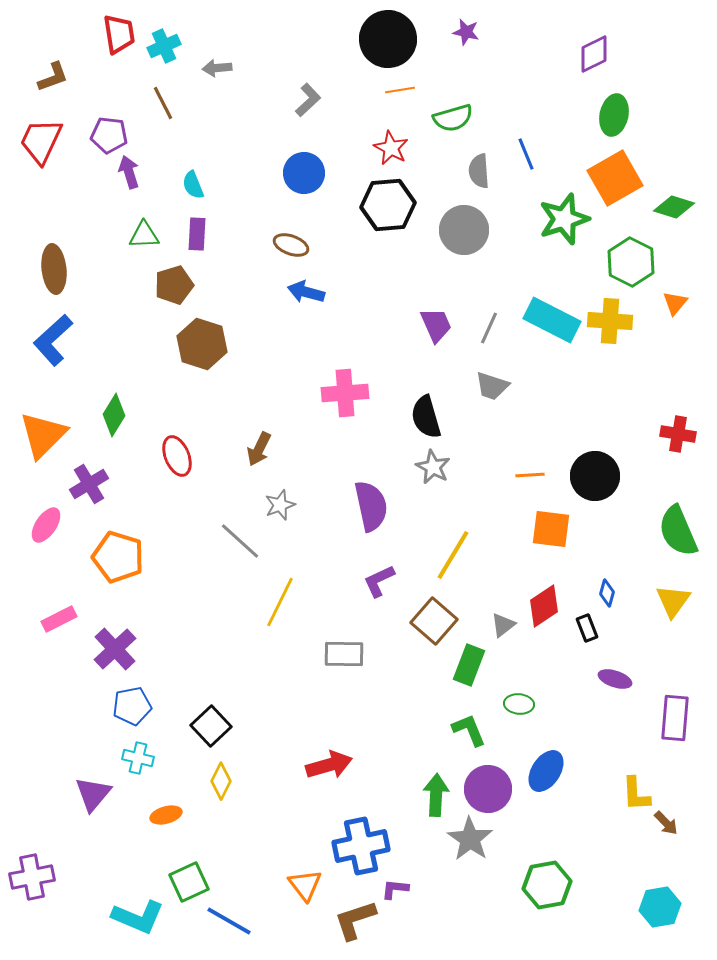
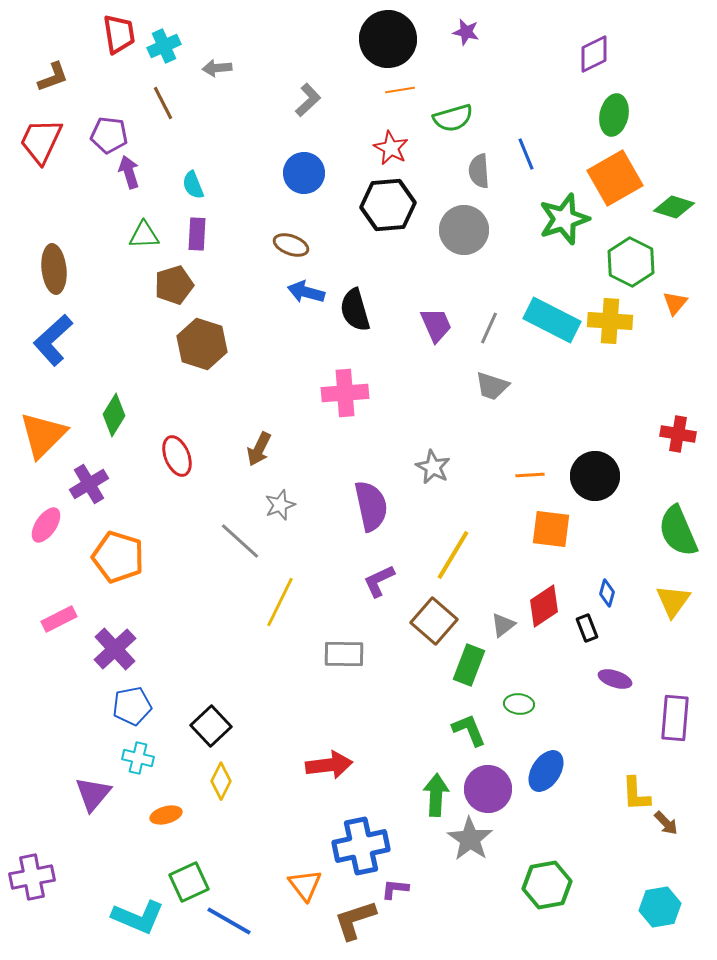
black semicircle at (426, 417): moved 71 px left, 107 px up
red arrow at (329, 765): rotated 9 degrees clockwise
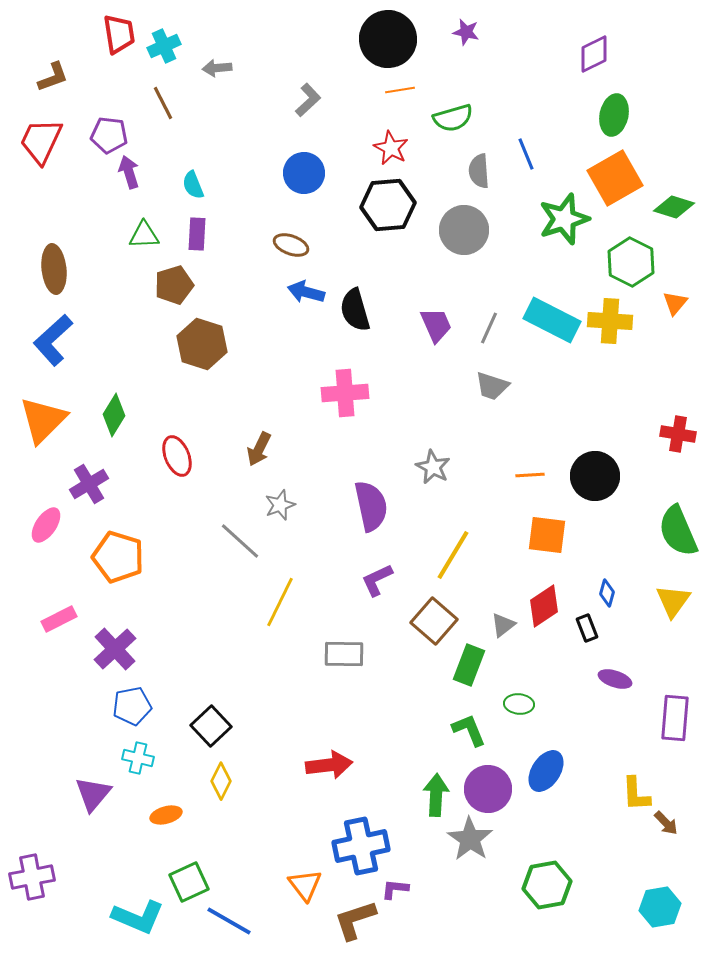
orange triangle at (43, 435): moved 15 px up
orange square at (551, 529): moved 4 px left, 6 px down
purple L-shape at (379, 581): moved 2 px left, 1 px up
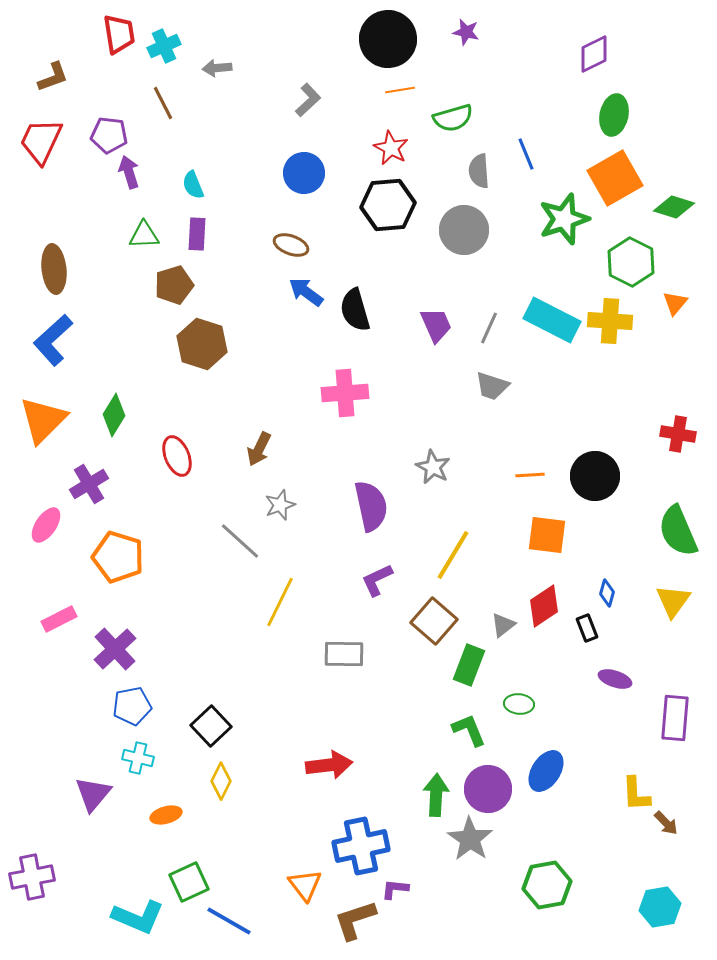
blue arrow at (306, 292): rotated 21 degrees clockwise
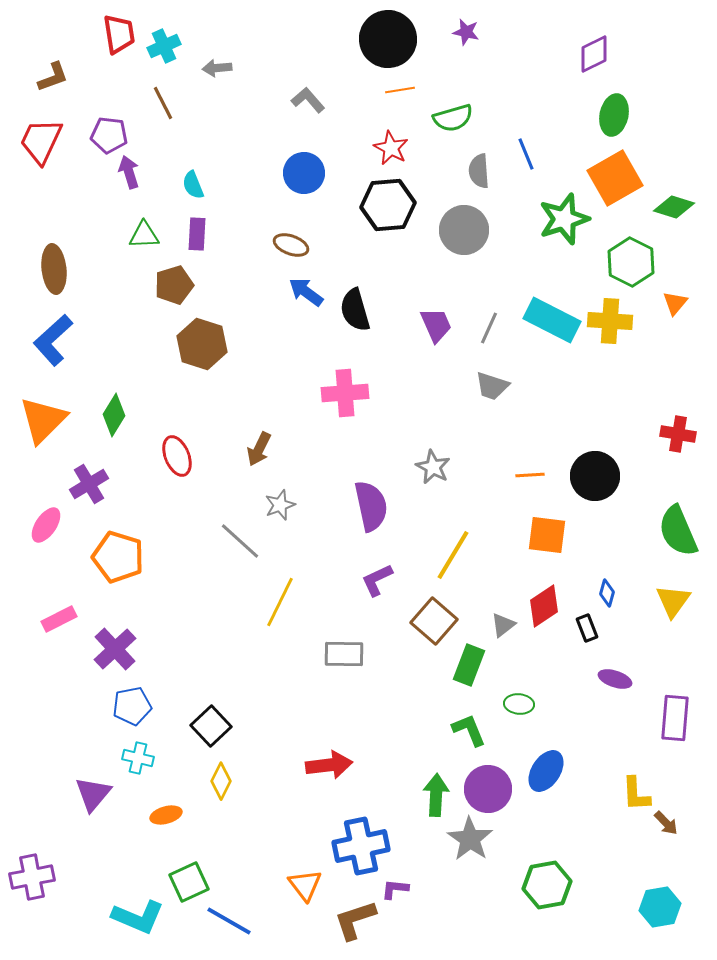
gray L-shape at (308, 100): rotated 88 degrees counterclockwise
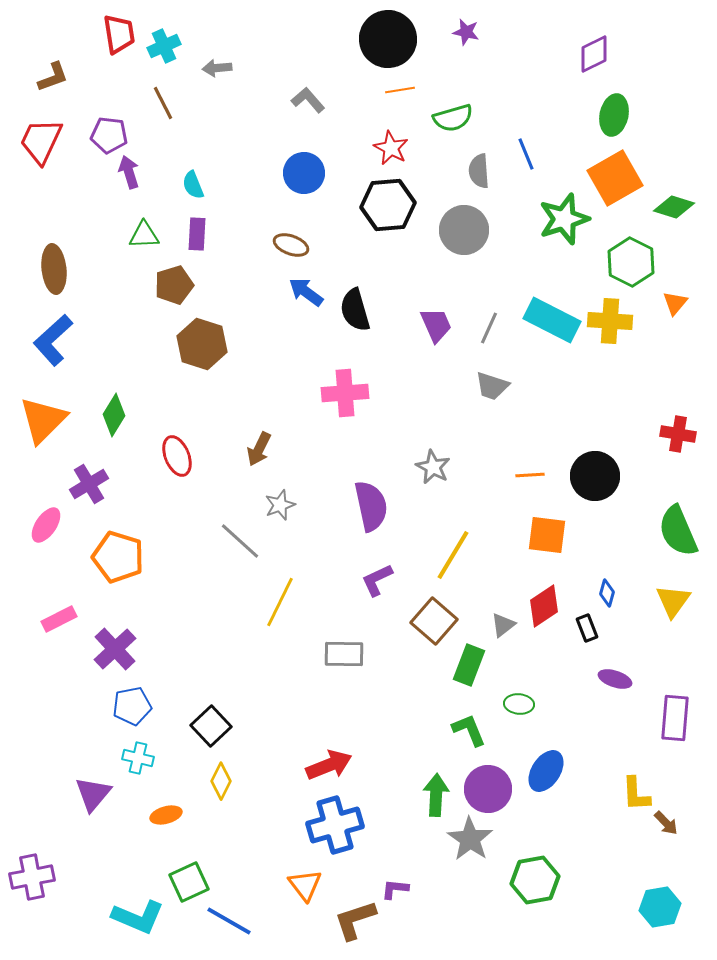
red arrow at (329, 765): rotated 15 degrees counterclockwise
blue cross at (361, 846): moved 26 px left, 21 px up; rotated 4 degrees counterclockwise
green hexagon at (547, 885): moved 12 px left, 5 px up
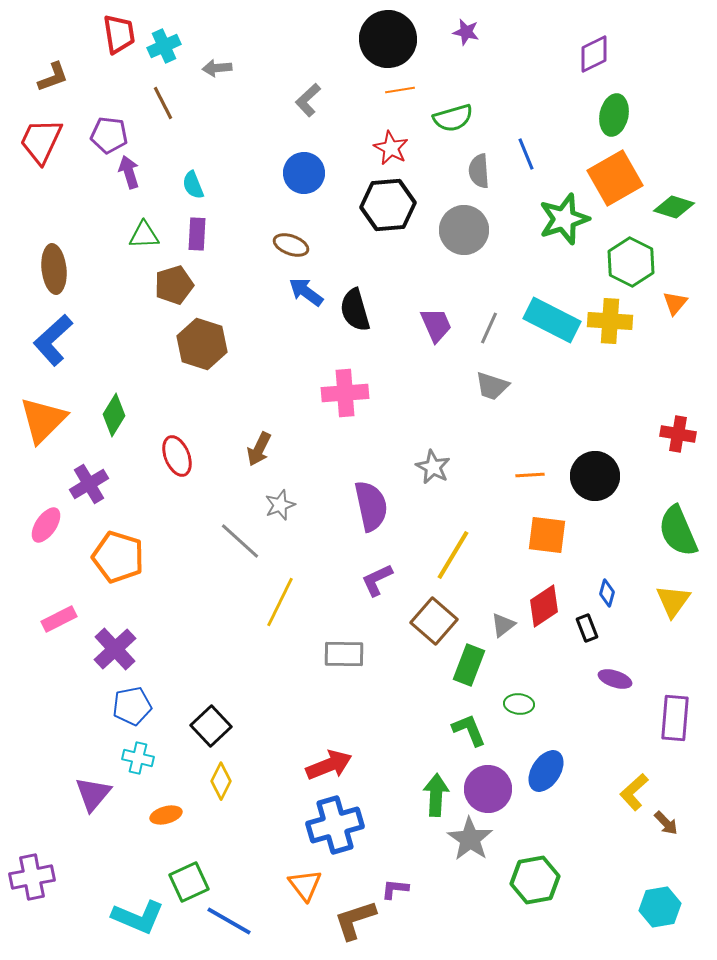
gray L-shape at (308, 100): rotated 92 degrees counterclockwise
yellow L-shape at (636, 794): moved 2 px left, 2 px up; rotated 51 degrees clockwise
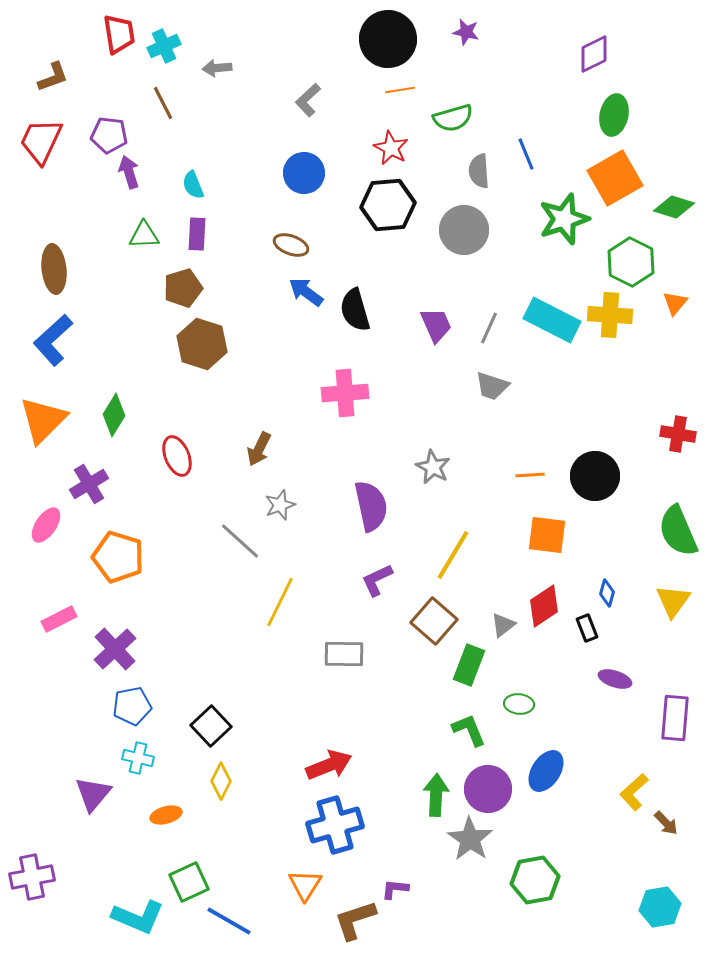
brown pentagon at (174, 285): moved 9 px right, 3 px down
yellow cross at (610, 321): moved 6 px up
orange triangle at (305, 885): rotated 9 degrees clockwise
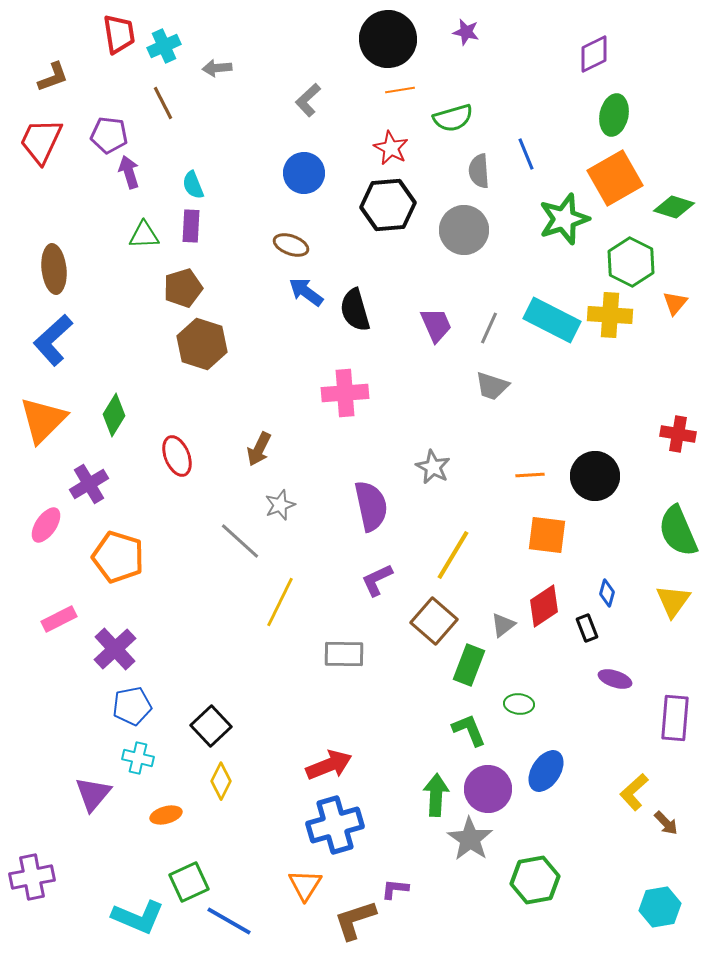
purple rectangle at (197, 234): moved 6 px left, 8 px up
